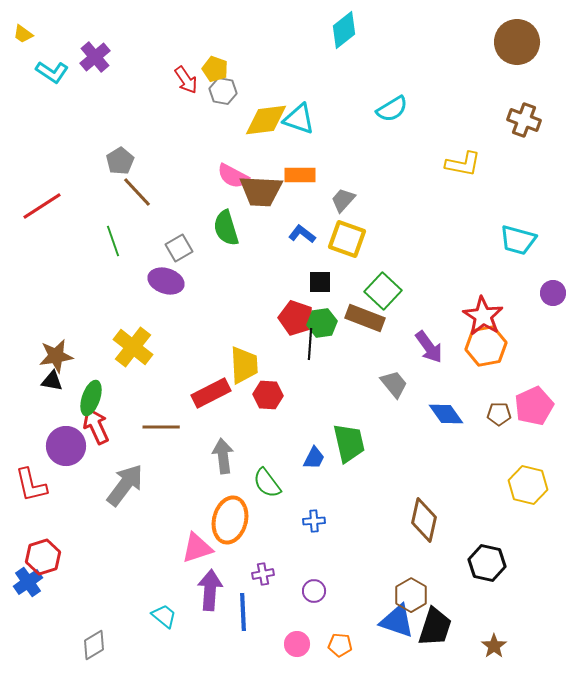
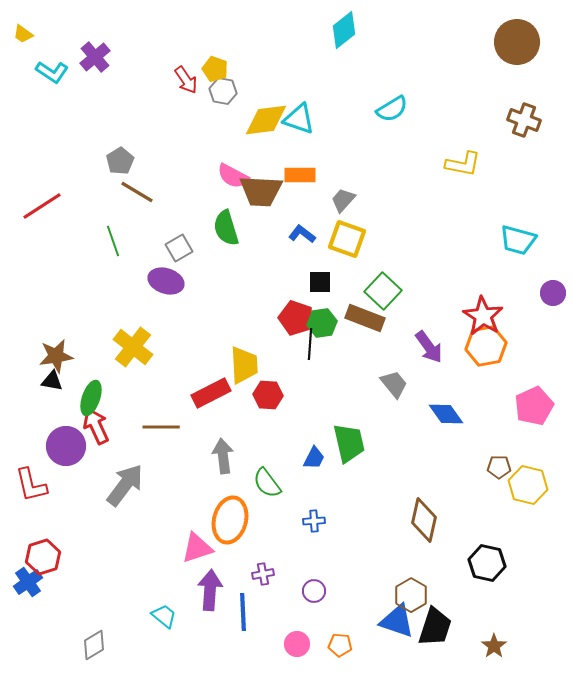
brown line at (137, 192): rotated 16 degrees counterclockwise
brown pentagon at (499, 414): moved 53 px down
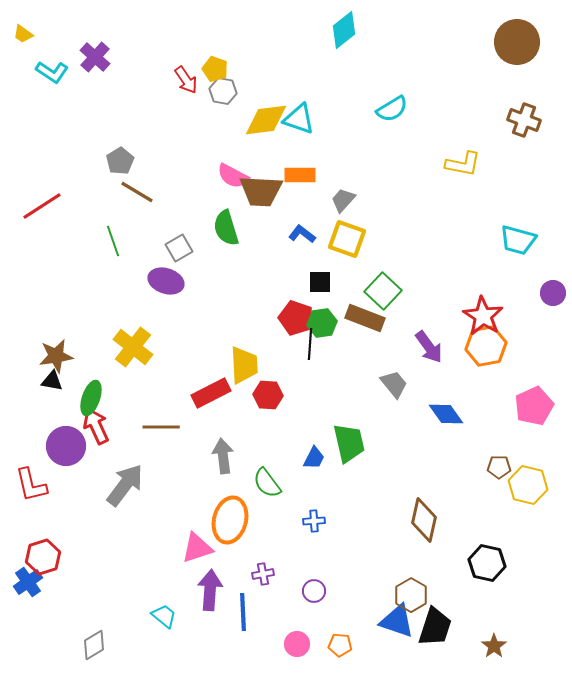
purple cross at (95, 57): rotated 8 degrees counterclockwise
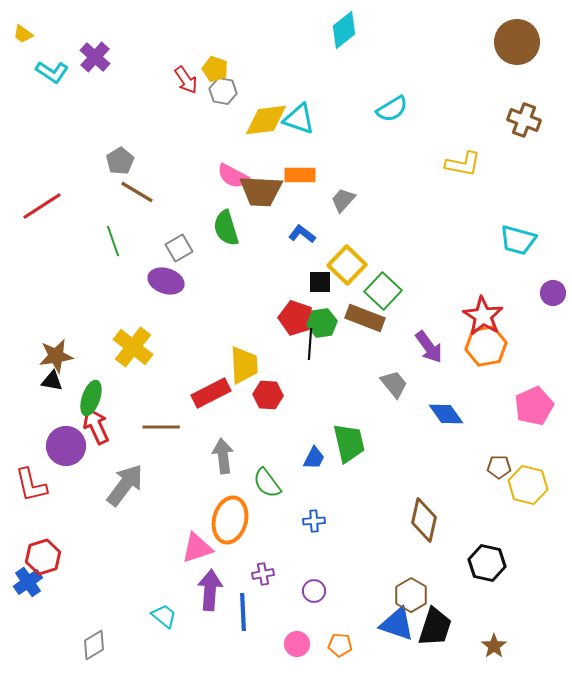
yellow square at (347, 239): moved 26 px down; rotated 24 degrees clockwise
blue triangle at (397, 621): moved 3 px down
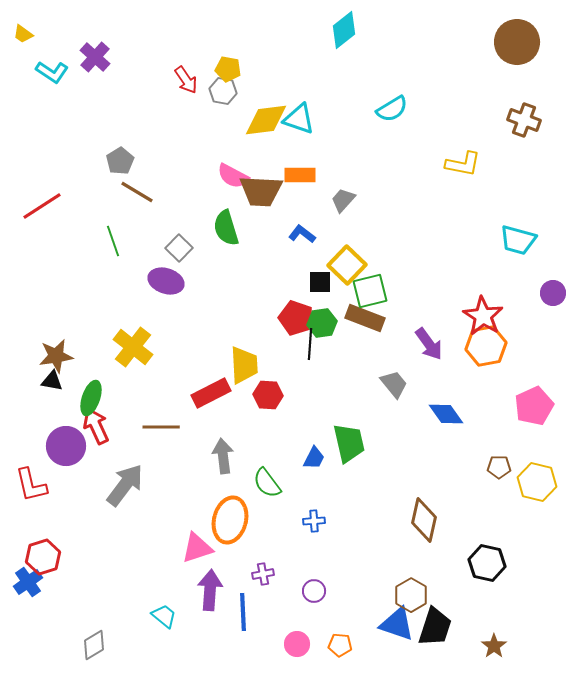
yellow pentagon at (215, 69): moved 13 px right; rotated 10 degrees counterclockwise
gray square at (179, 248): rotated 16 degrees counterclockwise
green square at (383, 291): moved 13 px left; rotated 33 degrees clockwise
purple arrow at (429, 347): moved 3 px up
yellow hexagon at (528, 485): moved 9 px right, 3 px up
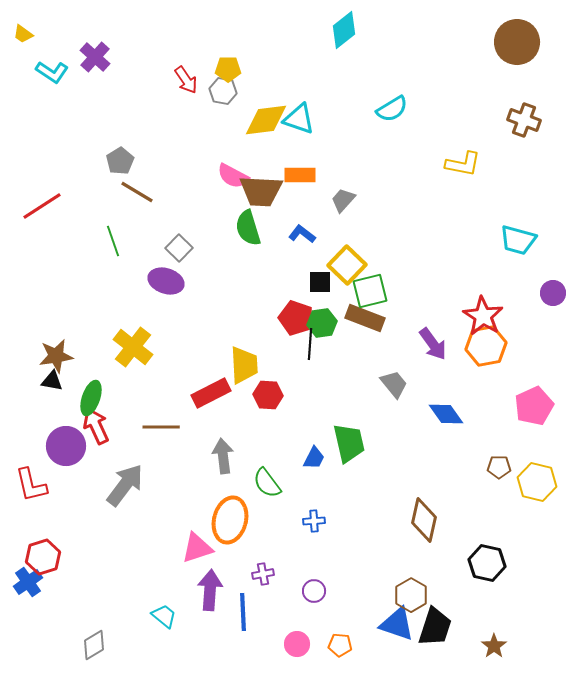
yellow pentagon at (228, 69): rotated 10 degrees counterclockwise
green semicircle at (226, 228): moved 22 px right
purple arrow at (429, 344): moved 4 px right
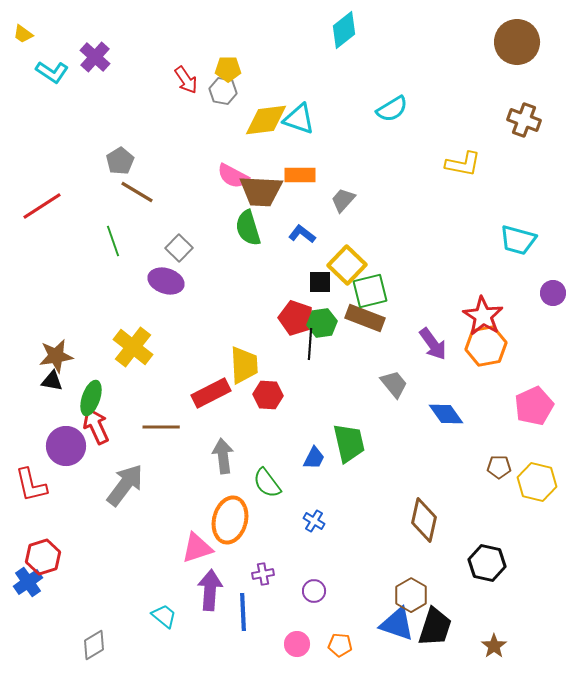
blue cross at (314, 521): rotated 35 degrees clockwise
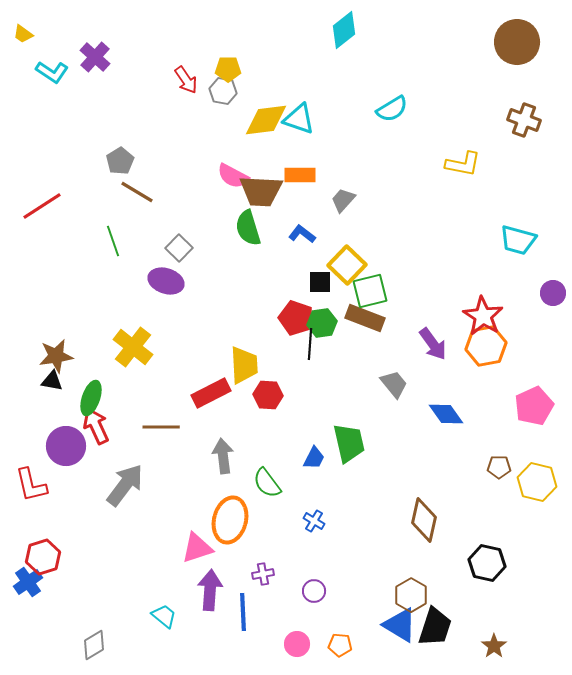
blue triangle at (397, 624): moved 3 px right, 1 px down; rotated 12 degrees clockwise
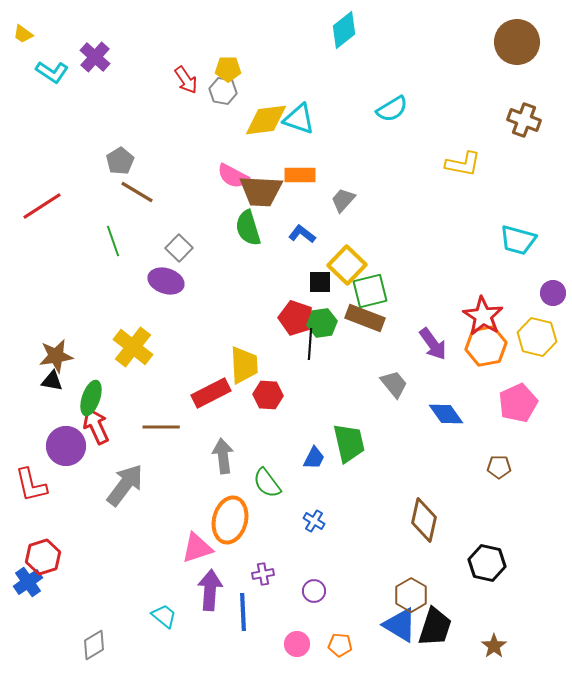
pink pentagon at (534, 406): moved 16 px left, 3 px up
yellow hexagon at (537, 482): moved 145 px up
